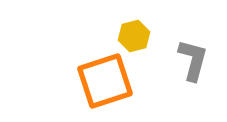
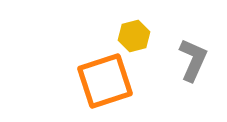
gray L-shape: rotated 9 degrees clockwise
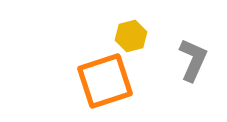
yellow hexagon: moved 3 px left
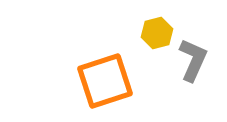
yellow hexagon: moved 26 px right, 3 px up
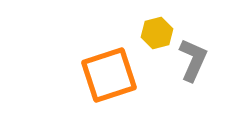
orange square: moved 4 px right, 6 px up
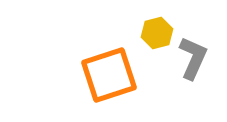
gray L-shape: moved 2 px up
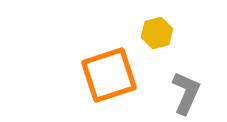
gray L-shape: moved 7 px left, 35 px down
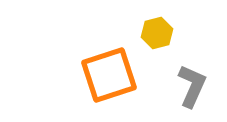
gray L-shape: moved 6 px right, 7 px up
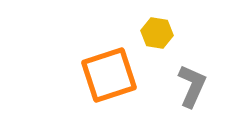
yellow hexagon: rotated 24 degrees clockwise
